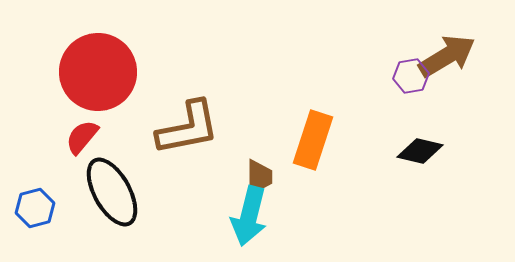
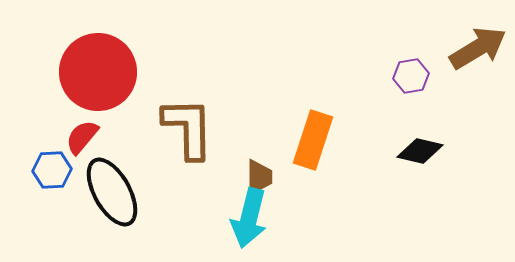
brown arrow: moved 31 px right, 8 px up
brown L-shape: rotated 80 degrees counterclockwise
blue hexagon: moved 17 px right, 38 px up; rotated 12 degrees clockwise
cyan arrow: moved 2 px down
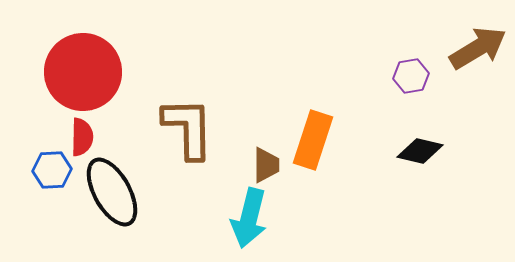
red circle: moved 15 px left
red semicircle: rotated 141 degrees clockwise
brown trapezoid: moved 7 px right, 12 px up
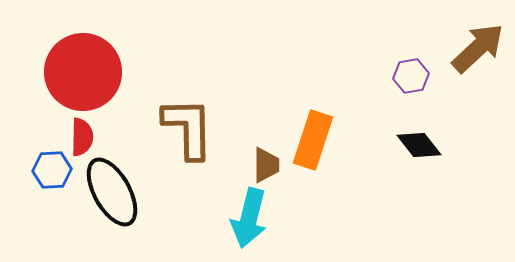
brown arrow: rotated 12 degrees counterclockwise
black diamond: moved 1 px left, 6 px up; rotated 39 degrees clockwise
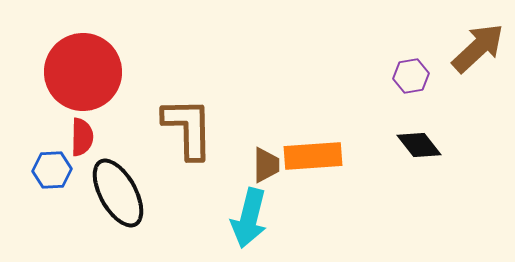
orange rectangle: moved 16 px down; rotated 68 degrees clockwise
black ellipse: moved 6 px right, 1 px down
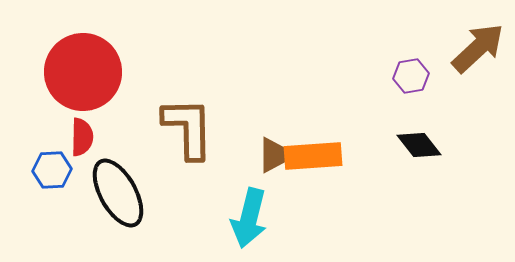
brown trapezoid: moved 7 px right, 10 px up
